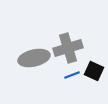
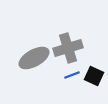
gray ellipse: rotated 16 degrees counterclockwise
black square: moved 5 px down
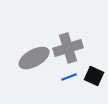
blue line: moved 3 px left, 2 px down
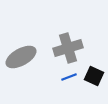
gray ellipse: moved 13 px left, 1 px up
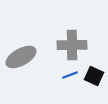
gray cross: moved 4 px right, 3 px up; rotated 16 degrees clockwise
blue line: moved 1 px right, 2 px up
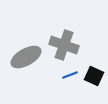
gray cross: moved 8 px left; rotated 20 degrees clockwise
gray ellipse: moved 5 px right
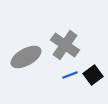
gray cross: moved 1 px right; rotated 16 degrees clockwise
black square: moved 1 px left, 1 px up; rotated 30 degrees clockwise
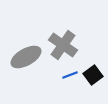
gray cross: moved 2 px left
